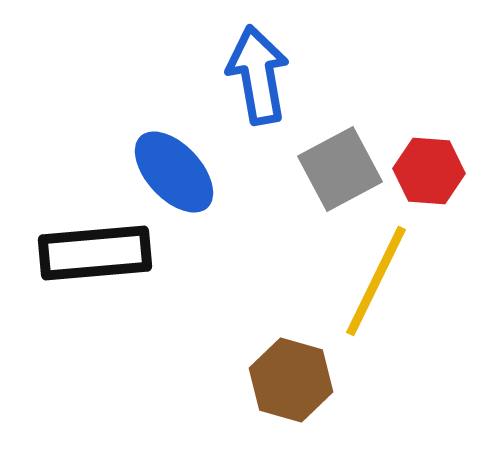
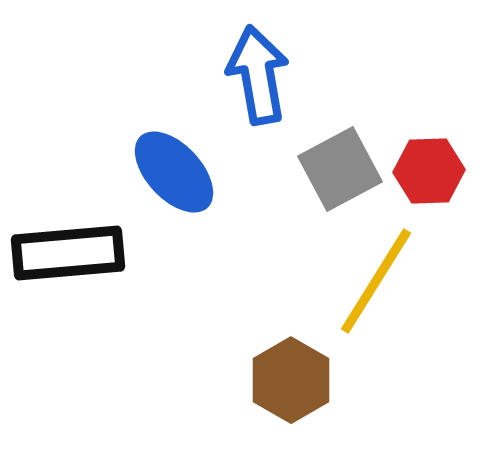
red hexagon: rotated 6 degrees counterclockwise
black rectangle: moved 27 px left
yellow line: rotated 6 degrees clockwise
brown hexagon: rotated 14 degrees clockwise
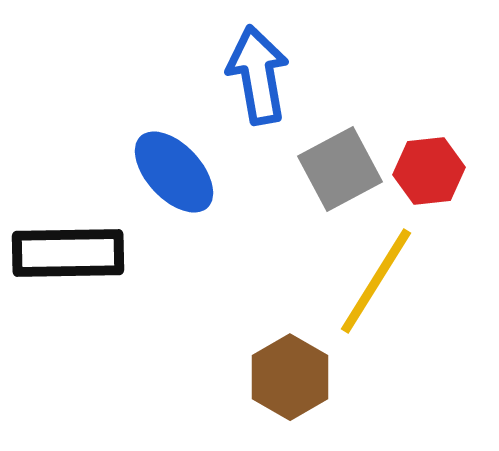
red hexagon: rotated 4 degrees counterclockwise
black rectangle: rotated 4 degrees clockwise
brown hexagon: moved 1 px left, 3 px up
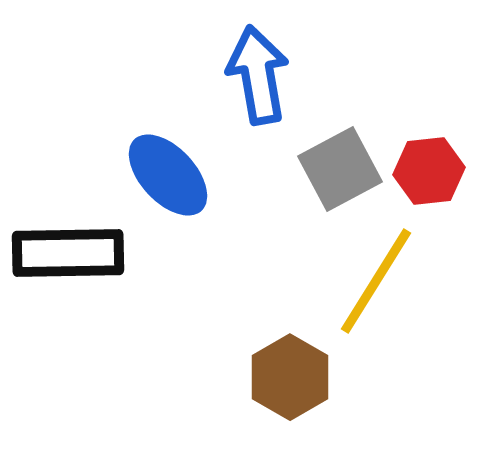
blue ellipse: moved 6 px left, 3 px down
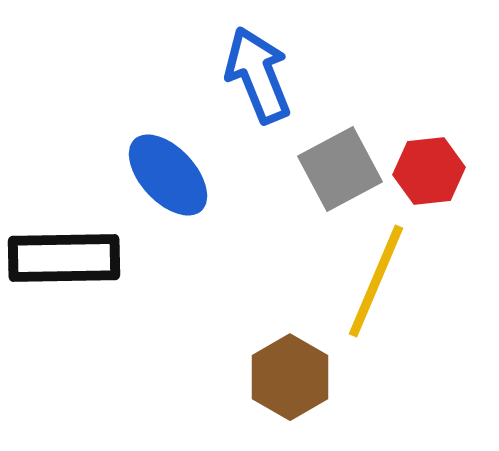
blue arrow: rotated 12 degrees counterclockwise
black rectangle: moved 4 px left, 5 px down
yellow line: rotated 9 degrees counterclockwise
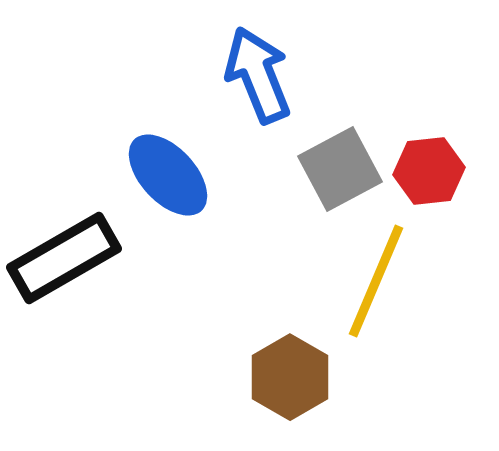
black rectangle: rotated 29 degrees counterclockwise
